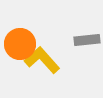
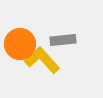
gray rectangle: moved 24 px left
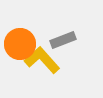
gray rectangle: rotated 15 degrees counterclockwise
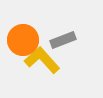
orange circle: moved 3 px right, 4 px up
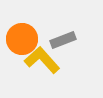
orange circle: moved 1 px left, 1 px up
